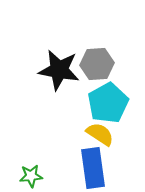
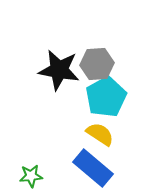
cyan pentagon: moved 2 px left, 6 px up
blue rectangle: rotated 42 degrees counterclockwise
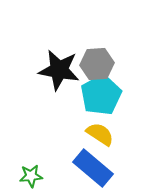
cyan pentagon: moved 5 px left, 2 px up
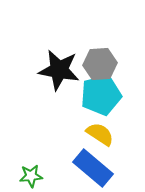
gray hexagon: moved 3 px right
cyan pentagon: rotated 15 degrees clockwise
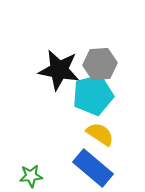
cyan pentagon: moved 8 px left
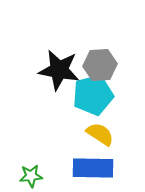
gray hexagon: moved 1 px down
blue rectangle: rotated 39 degrees counterclockwise
